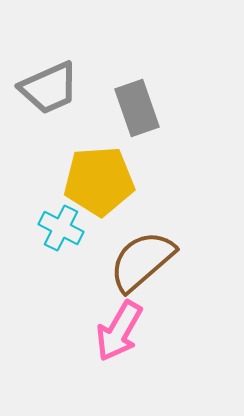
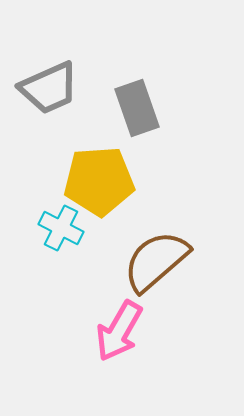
brown semicircle: moved 14 px right
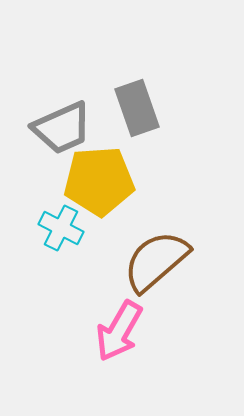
gray trapezoid: moved 13 px right, 40 px down
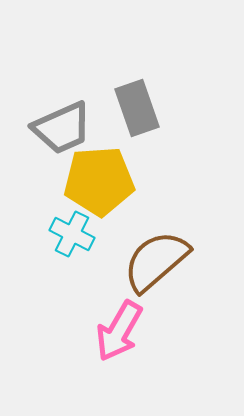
cyan cross: moved 11 px right, 6 px down
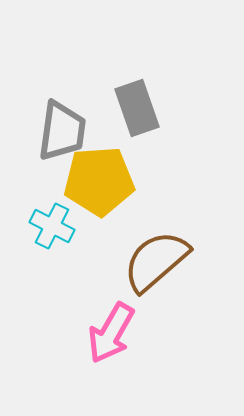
gray trapezoid: moved 3 px down; rotated 58 degrees counterclockwise
cyan cross: moved 20 px left, 8 px up
pink arrow: moved 8 px left, 2 px down
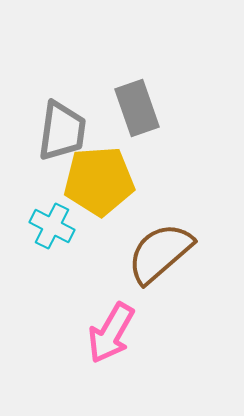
brown semicircle: moved 4 px right, 8 px up
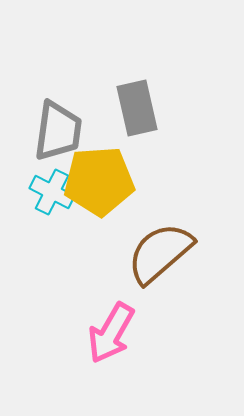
gray rectangle: rotated 6 degrees clockwise
gray trapezoid: moved 4 px left
cyan cross: moved 34 px up
